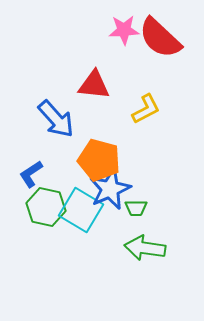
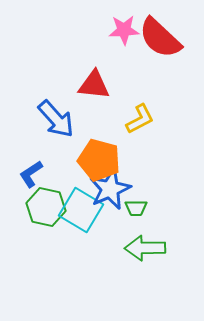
yellow L-shape: moved 6 px left, 10 px down
green arrow: rotated 9 degrees counterclockwise
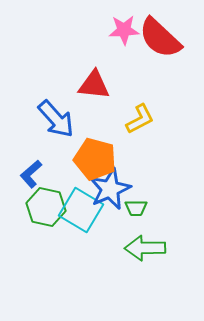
orange pentagon: moved 4 px left, 1 px up
blue L-shape: rotated 8 degrees counterclockwise
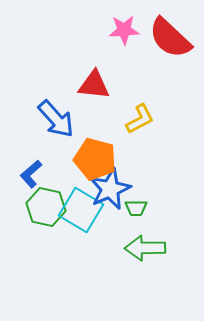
red semicircle: moved 10 px right
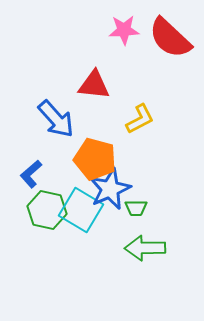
green hexagon: moved 1 px right, 3 px down
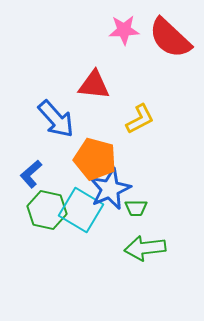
green arrow: rotated 6 degrees counterclockwise
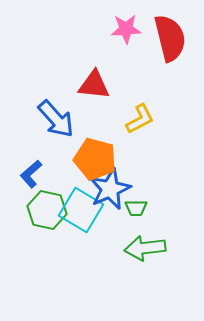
pink star: moved 2 px right, 1 px up
red semicircle: rotated 147 degrees counterclockwise
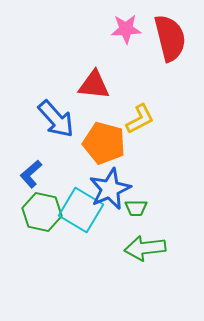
orange pentagon: moved 9 px right, 16 px up
green hexagon: moved 5 px left, 2 px down
